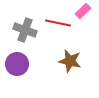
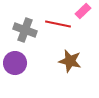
red line: moved 1 px down
purple circle: moved 2 px left, 1 px up
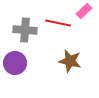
pink rectangle: moved 1 px right
red line: moved 1 px up
gray cross: rotated 15 degrees counterclockwise
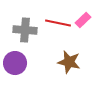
pink rectangle: moved 1 px left, 9 px down
brown star: moved 1 px left, 1 px down
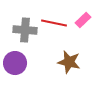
red line: moved 4 px left
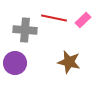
red line: moved 5 px up
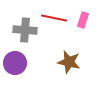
pink rectangle: rotated 28 degrees counterclockwise
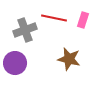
gray cross: rotated 25 degrees counterclockwise
brown star: moved 3 px up
